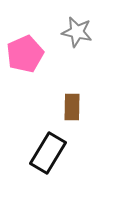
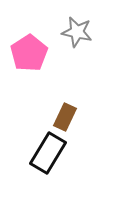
pink pentagon: moved 4 px right, 1 px up; rotated 9 degrees counterclockwise
brown rectangle: moved 7 px left, 10 px down; rotated 24 degrees clockwise
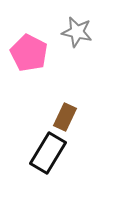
pink pentagon: rotated 12 degrees counterclockwise
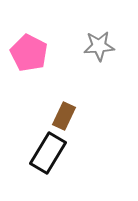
gray star: moved 22 px right, 14 px down; rotated 16 degrees counterclockwise
brown rectangle: moved 1 px left, 1 px up
